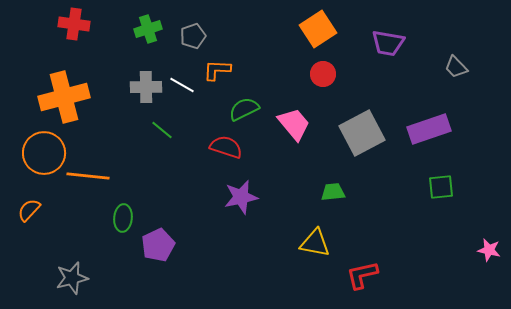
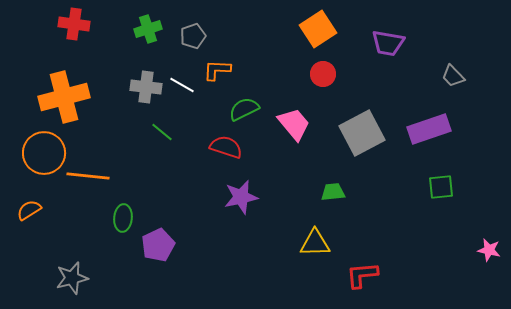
gray trapezoid: moved 3 px left, 9 px down
gray cross: rotated 8 degrees clockwise
green line: moved 2 px down
orange semicircle: rotated 15 degrees clockwise
yellow triangle: rotated 12 degrees counterclockwise
red L-shape: rotated 8 degrees clockwise
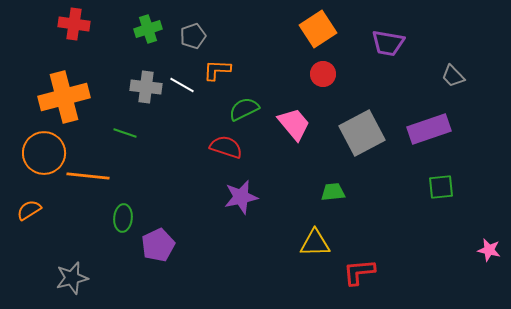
green line: moved 37 px left, 1 px down; rotated 20 degrees counterclockwise
red L-shape: moved 3 px left, 3 px up
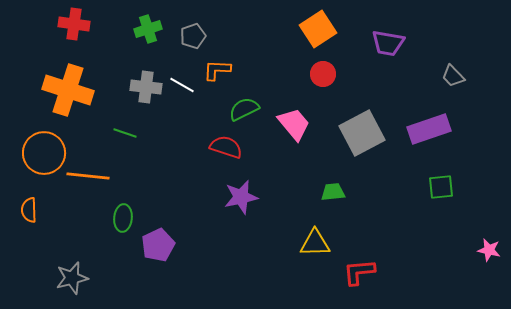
orange cross: moved 4 px right, 7 px up; rotated 33 degrees clockwise
orange semicircle: rotated 60 degrees counterclockwise
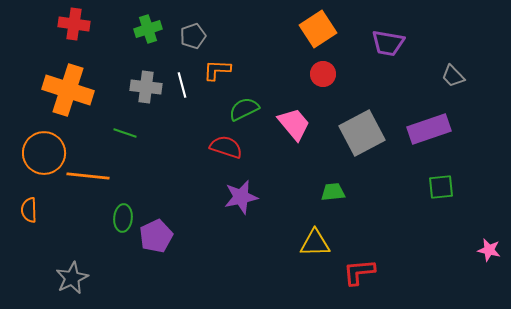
white line: rotated 45 degrees clockwise
purple pentagon: moved 2 px left, 9 px up
gray star: rotated 12 degrees counterclockwise
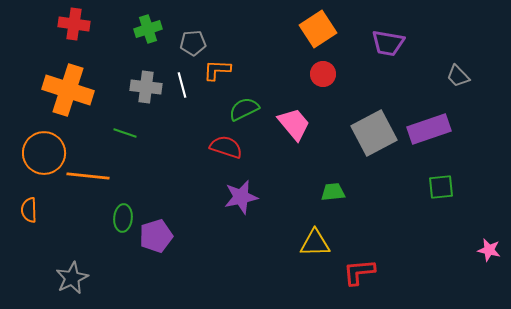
gray pentagon: moved 7 px down; rotated 15 degrees clockwise
gray trapezoid: moved 5 px right
gray square: moved 12 px right
purple pentagon: rotated 8 degrees clockwise
